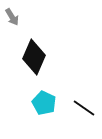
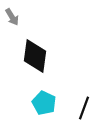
black diamond: moved 1 px right, 1 px up; rotated 16 degrees counterclockwise
black line: rotated 75 degrees clockwise
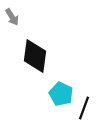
cyan pentagon: moved 17 px right, 9 px up
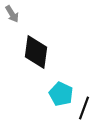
gray arrow: moved 3 px up
black diamond: moved 1 px right, 4 px up
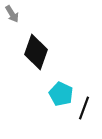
black diamond: rotated 12 degrees clockwise
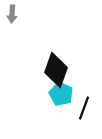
gray arrow: rotated 36 degrees clockwise
black diamond: moved 20 px right, 18 px down
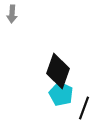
black diamond: moved 2 px right, 1 px down
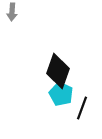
gray arrow: moved 2 px up
black line: moved 2 px left
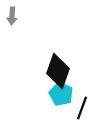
gray arrow: moved 4 px down
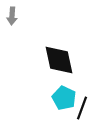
black diamond: moved 1 px right, 11 px up; rotated 32 degrees counterclockwise
cyan pentagon: moved 3 px right, 4 px down
